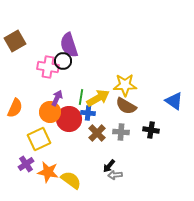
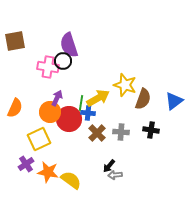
brown square: rotated 20 degrees clockwise
yellow star: rotated 20 degrees clockwise
green line: moved 6 px down
blue triangle: rotated 48 degrees clockwise
brown semicircle: moved 17 px right, 7 px up; rotated 100 degrees counterclockwise
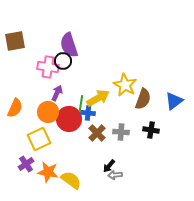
yellow star: rotated 10 degrees clockwise
purple arrow: moved 5 px up
orange circle: moved 2 px left
